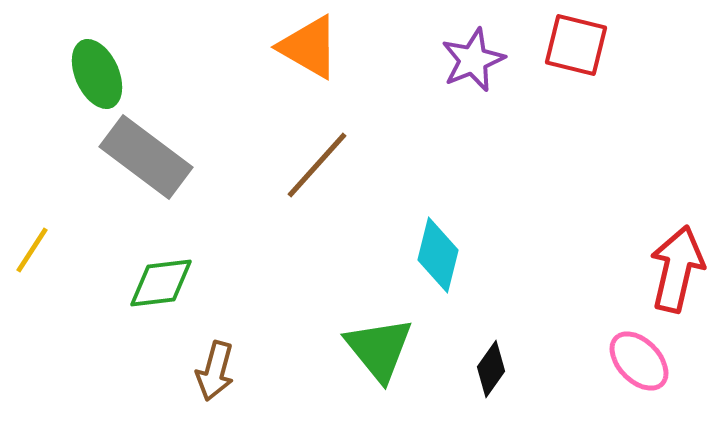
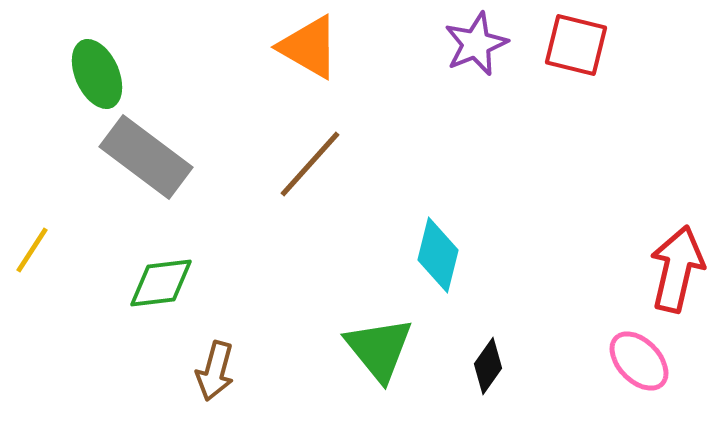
purple star: moved 3 px right, 16 px up
brown line: moved 7 px left, 1 px up
black diamond: moved 3 px left, 3 px up
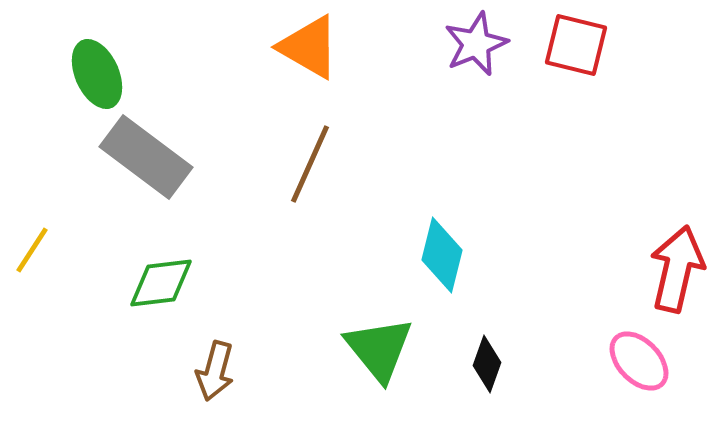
brown line: rotated 18 degrees counterclockwise
cyan diamond: moved 4 px right
black diamond: moved 1 px left, 2 px up; rotated 16 degrees counterclockwise
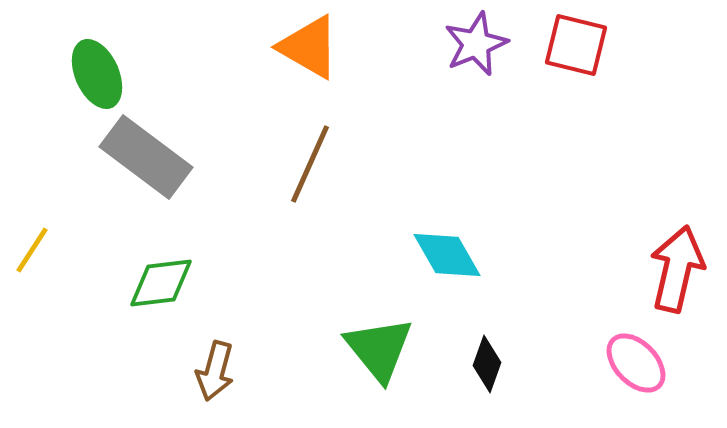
cyan diamond: moved 5 px right; rotated 44 degrees counterclockwise
pink ellipse: moved 3 px left, 2 px down
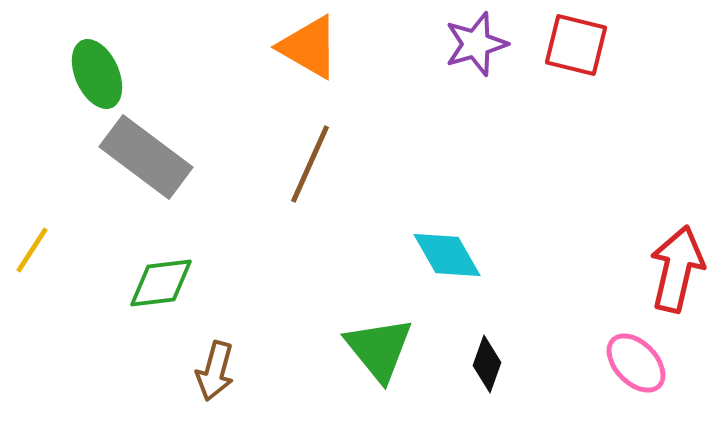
purple star: rotated 6 degrees clockwise
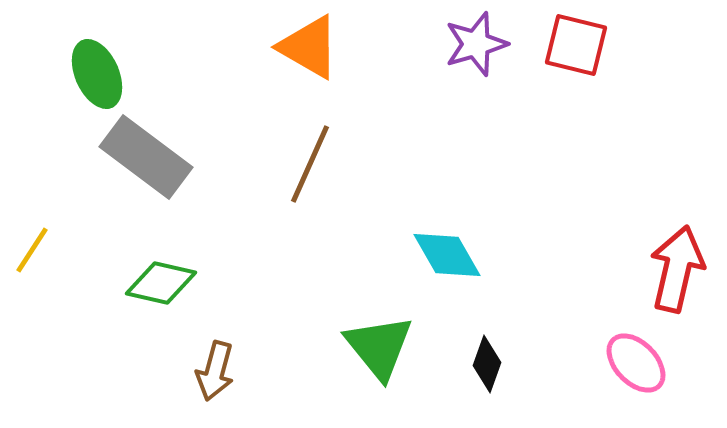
green diamond: rotated 20 degrees clockwise
green triangle: moved 2 px up
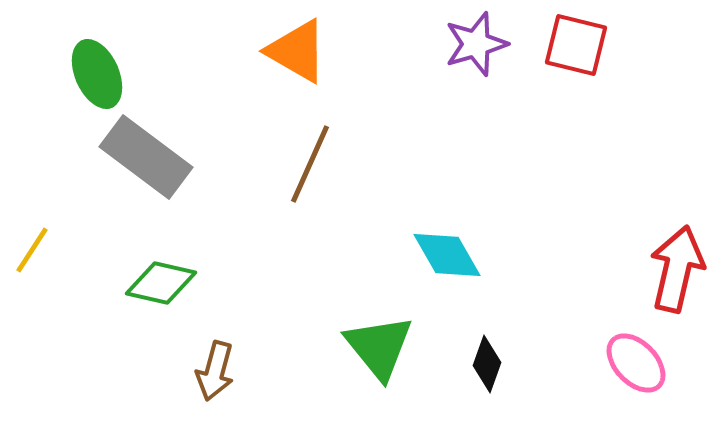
orange triangle: moved 12 px left, 4 px down
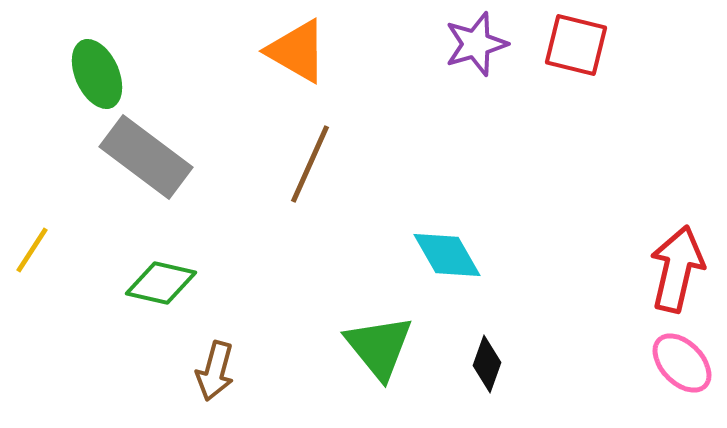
pink ellipse: moved 46 px right
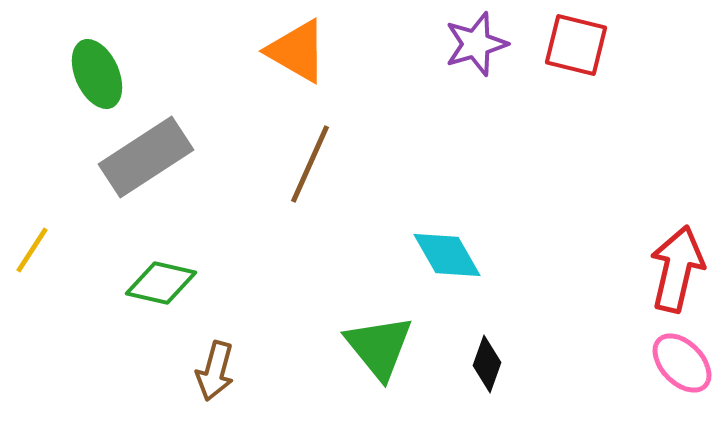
gray rectangle: rotated 70 degrees counterclockwise
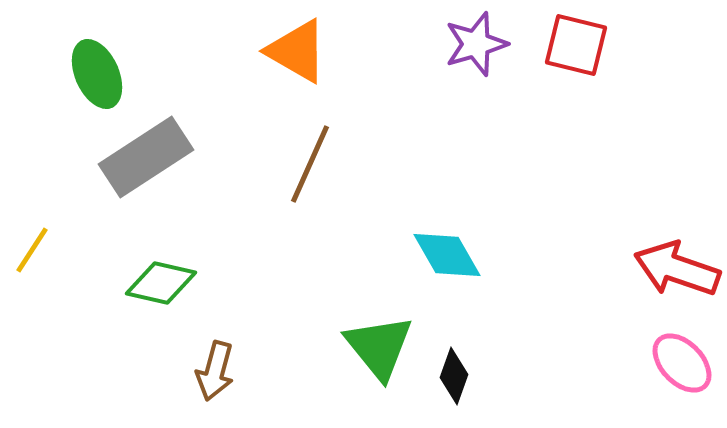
red arrow: rotated 84 degrees counterclockwise
black diamond: moved 33 px left, 12 px down
